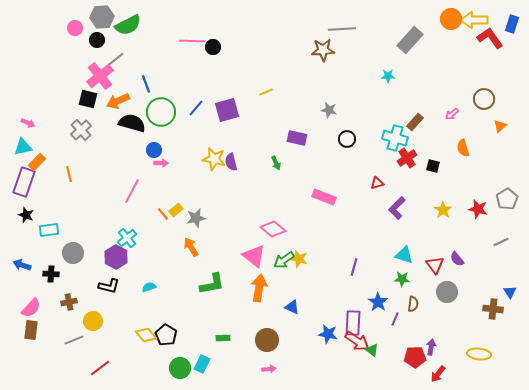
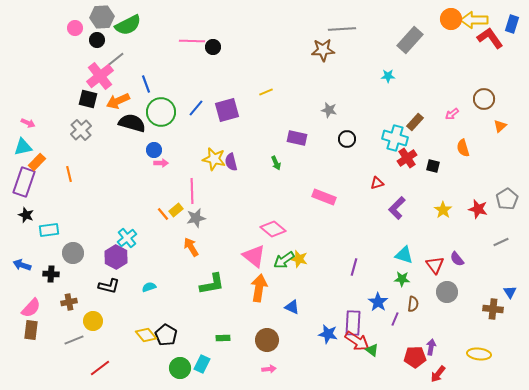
pink line at (132, 191): moved 60 px right; rotated 30 degrees counterclockwise
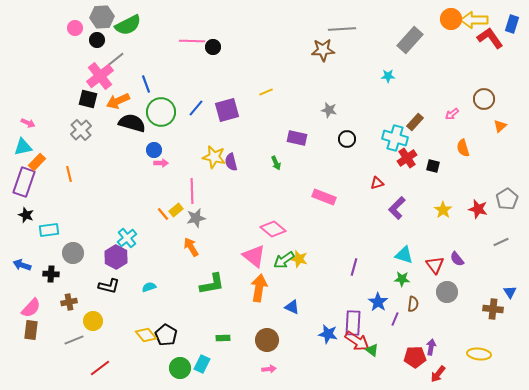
yellow star at (214, 159): moved 2 px up
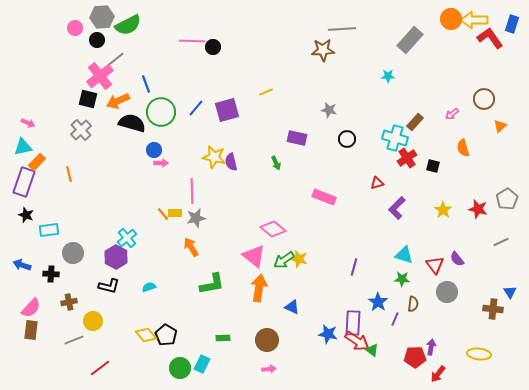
yellow rectangle at (176, 210): moved 1 px left, 3 px down; rotated 40 degrees clockwise
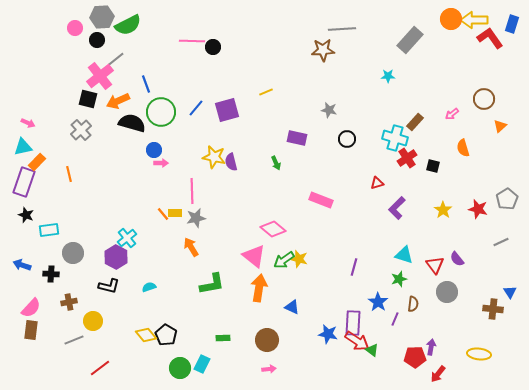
pink rectangle at (324, 197): moved 3 px left, 3 px down
green star at (402, 279): moved 3 px left; rotated 21 degrees counterclockwise
